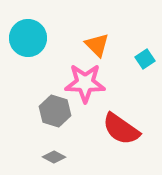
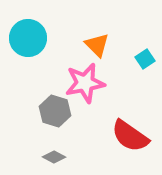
pink star: rotated 12 degrees counterclockwise
red semicircle: moved 9 px right, 7 px down
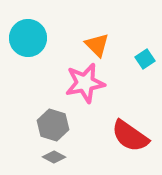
gray hexagon: moved 2 px left, 14 px down
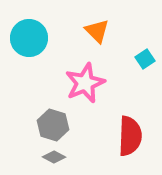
cyan circle: moved 1 px right
orange triangle: moved 14 px up
pink star: rotated 12 degrees counterclockwise
red semicircle: rotated 123 degrees counterclockwise
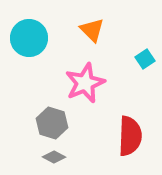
orange triangle: moved 5 px left, 1 px up
gray hexagon: moved 1 px left, 2 px up
